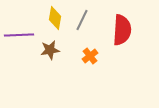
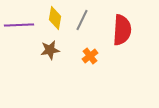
purple line: moved 10 px up
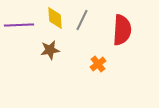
yellow diamond: rotated 15 degrees counterclockwise
orange cross: moved 8 px right, 8 px down
